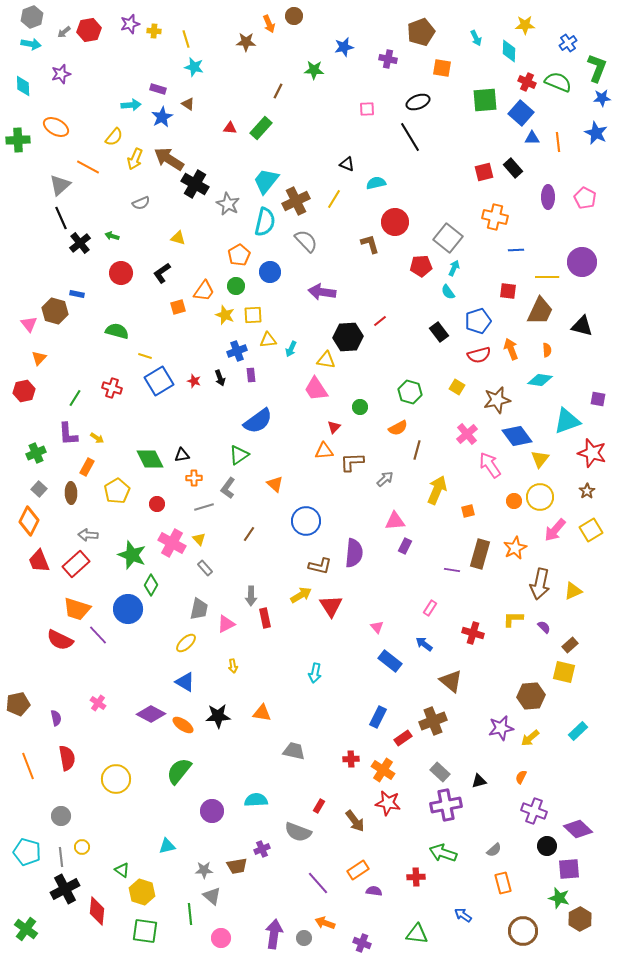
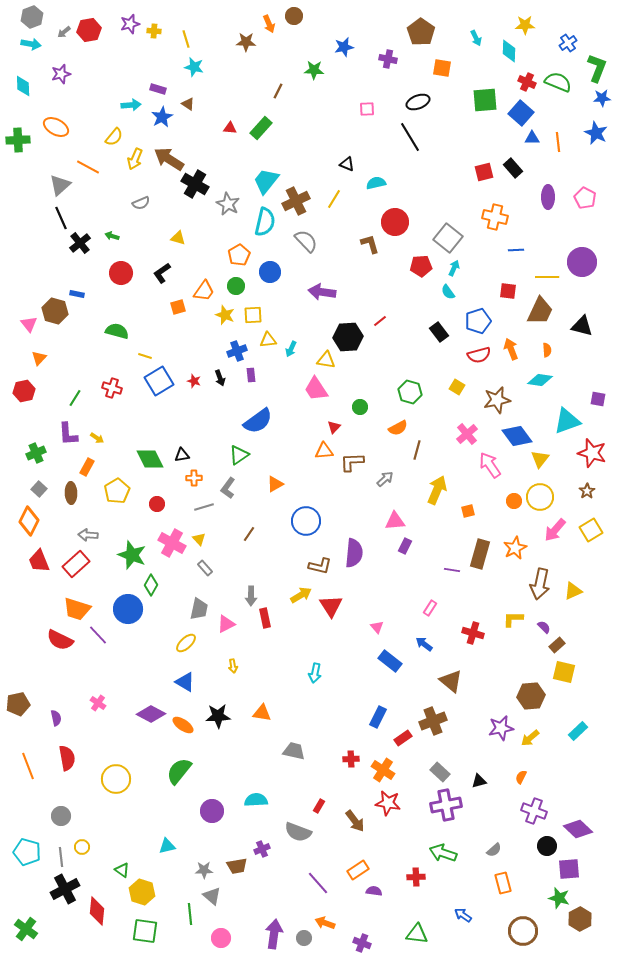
brown pentagon at (421, 32): rotated 16 degrees counterclockwise
orange triangle at (275, 484): rotated 48 degrees clockwise
brown rectangle at (570, 645): moved 13 px left
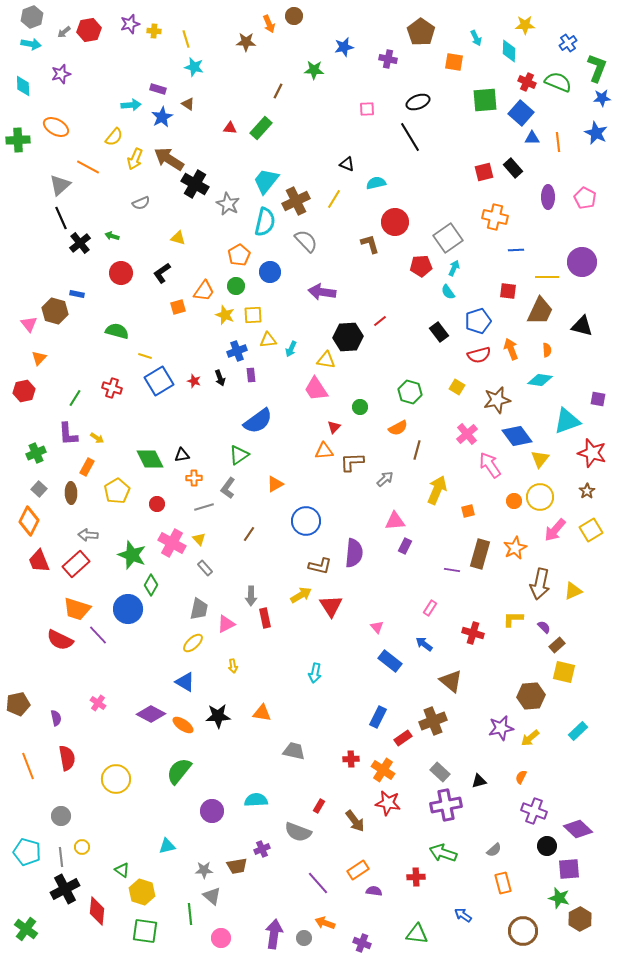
orange square at (442, 68): moved 12 px right, 6 px up
gray square at (448, 238): rotated 16 degrees clockwise
yellow ellipse at (186, 643): moved 7 px right
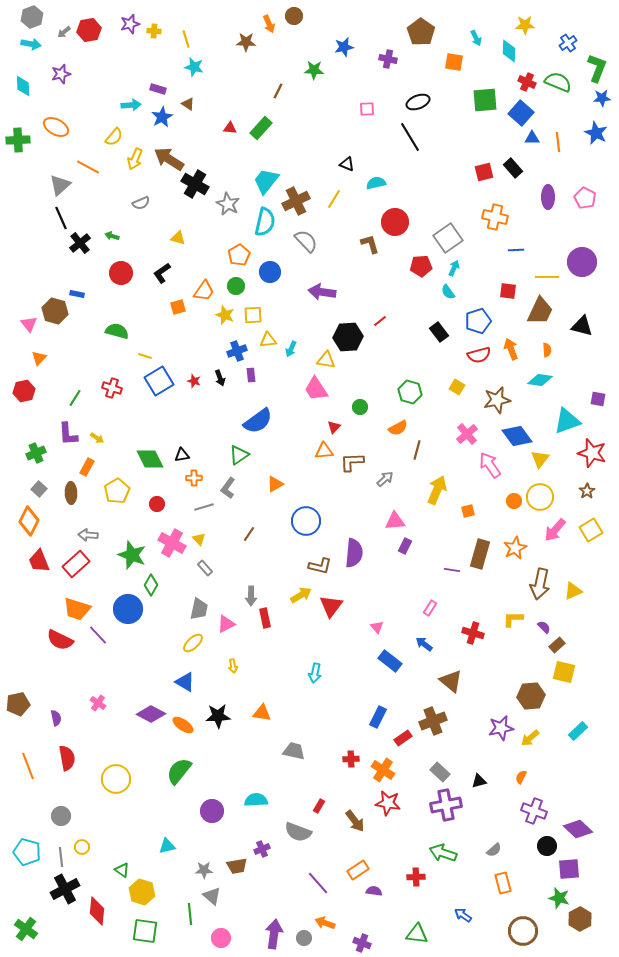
red triangle at (331, 606): rotated 10 degrees clockwise
